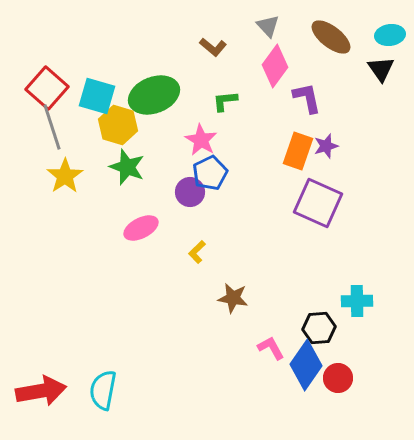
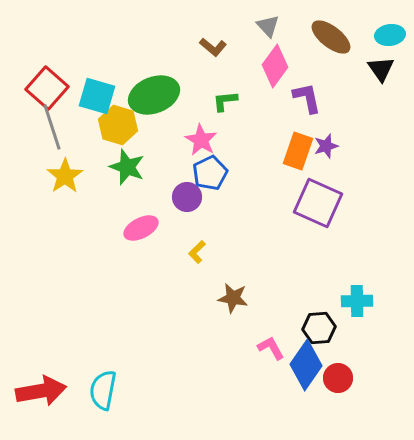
purple circle: moved 3 px left, 5 px down
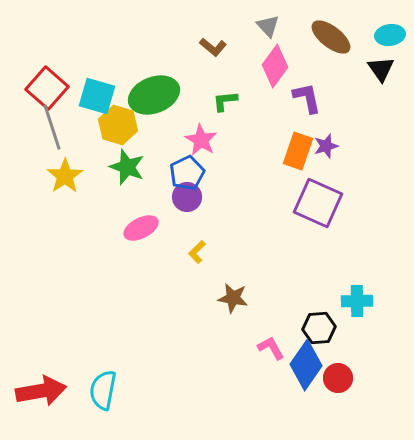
blue pentagon: moved 23 px left
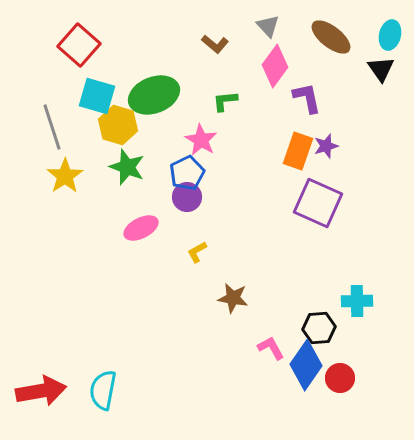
cyan ellipse: rotated 68 degrees counterclockwise
brown L-shape: moved 2 px right, 3 px up
red square: moved 32 px right, 43 px up
yellow L-shape: rotated 15 degrees clockwise
red circle: moved 2 px right
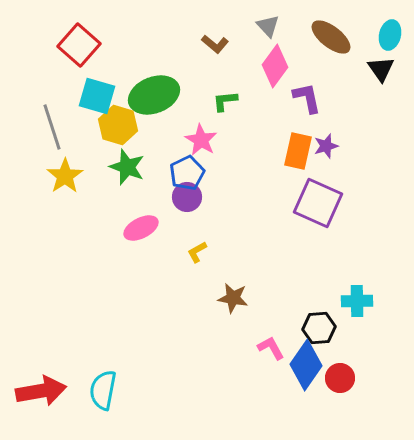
orange rectangle: rotated 6 degrees counterclockwise
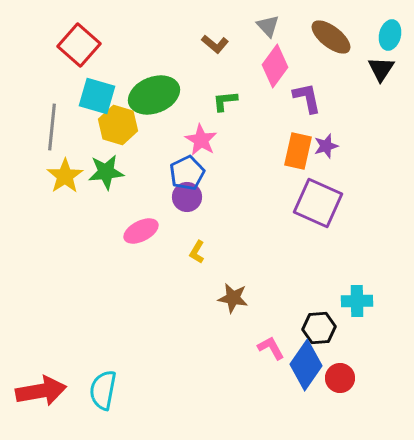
black triangle: rotated 8 degrees clockwise
gray line: rotated 24 degrees clockwise
green star: moved 21 px left, 5 px down; rotated 27 degrees counterclockwise
pink ellipse: moved 3 px down
yellow L-shape: rotated 30 degrees counterclockwise
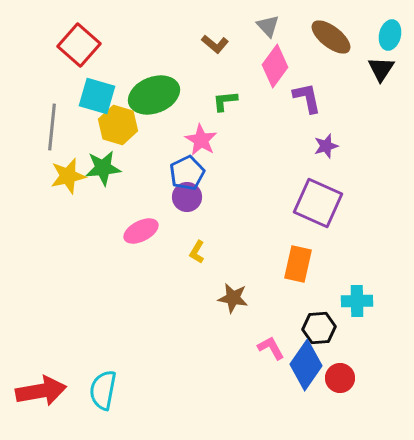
orange rectangle: moved 113 px down
green star: moved 3 px left, 4 px up
yellow star: moved 3 px right; rotated 21 degrees clockwise
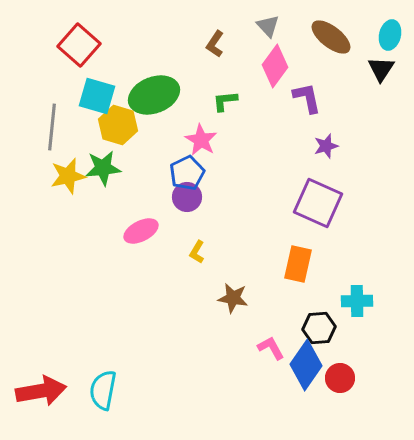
brown L-shape: rotated 84 degrees clockwise
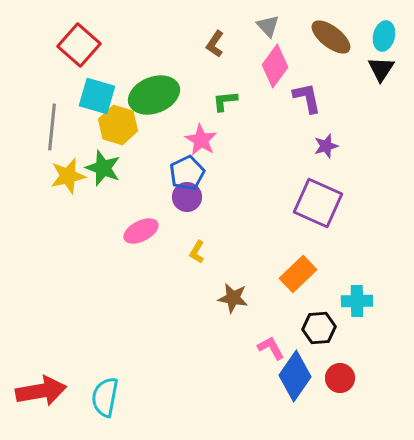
cyan ellipse: moved 6 px left, 1 px down
green star: rotated 27 degrees clockwise
orange rectangle: moved 10 px down; rotated 33 degrees clockwise
blue diamond: moved 11 px left, 11 px down
cyan semicircle: moved 2 px right, 7 px down
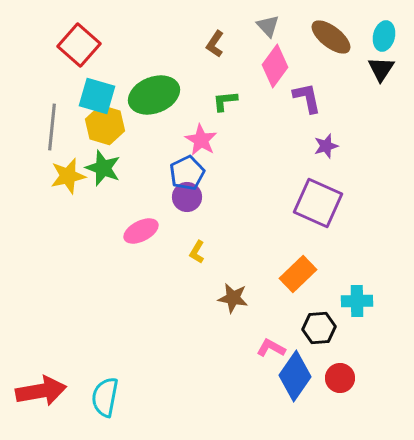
yellow hexagon: moved 13 px left
pink L-shape: rotated 32 degrees counterclockwise
